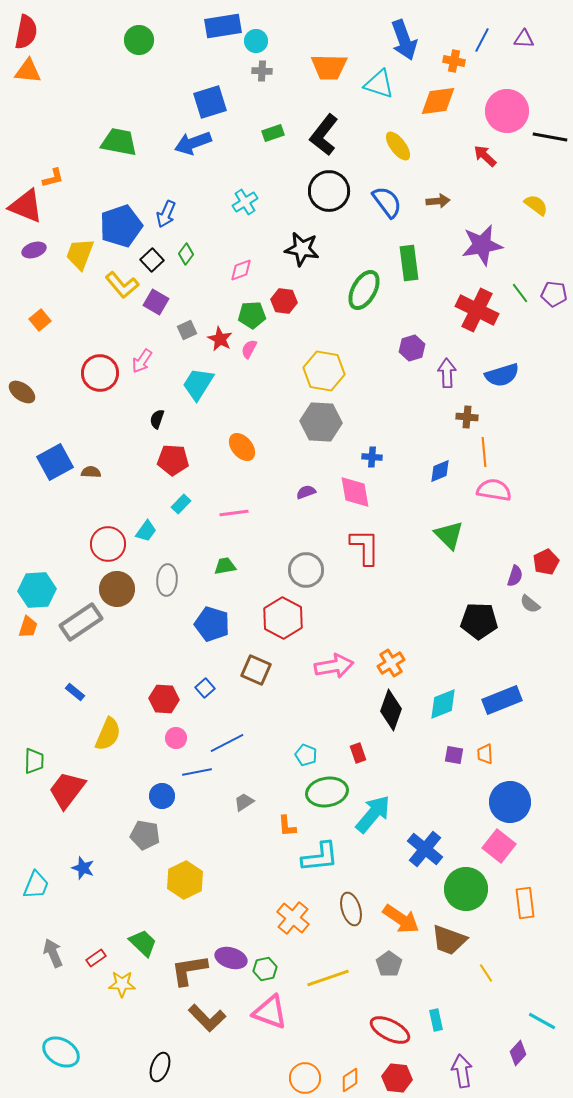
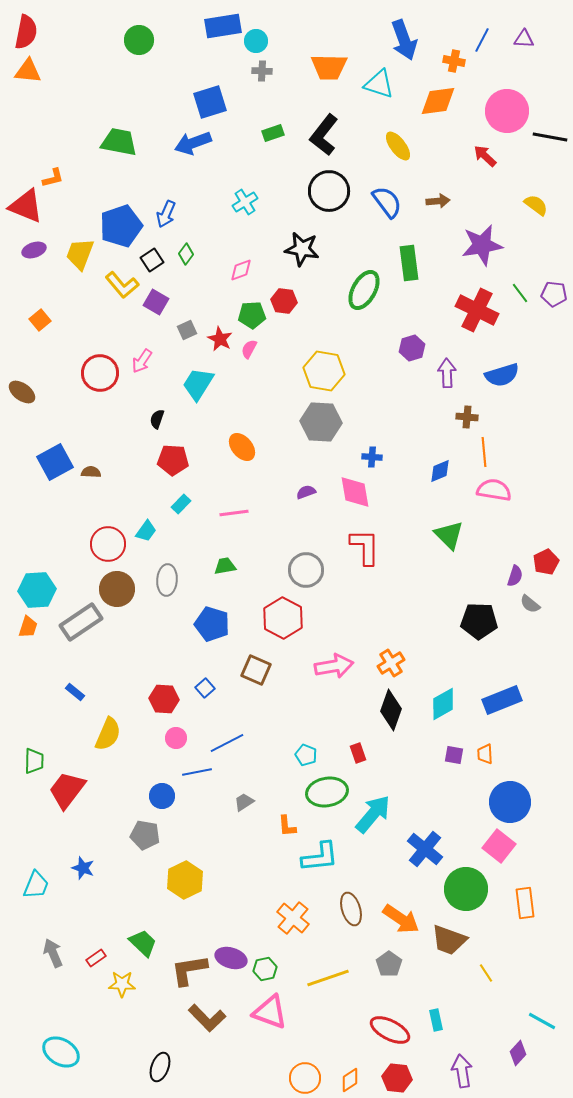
black square at (152, 260): rotated 10 degrees clockwise
cyan diamond at (443, 704): rotated 8 degrees counterclockwise
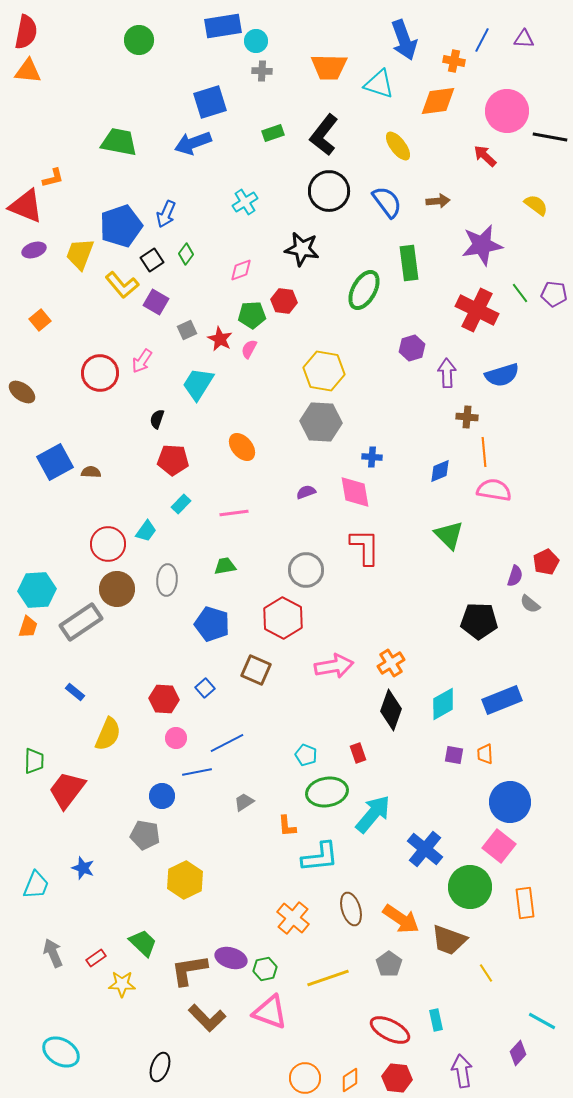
green circle at (466, 889): moved 4 px right, 2 px up
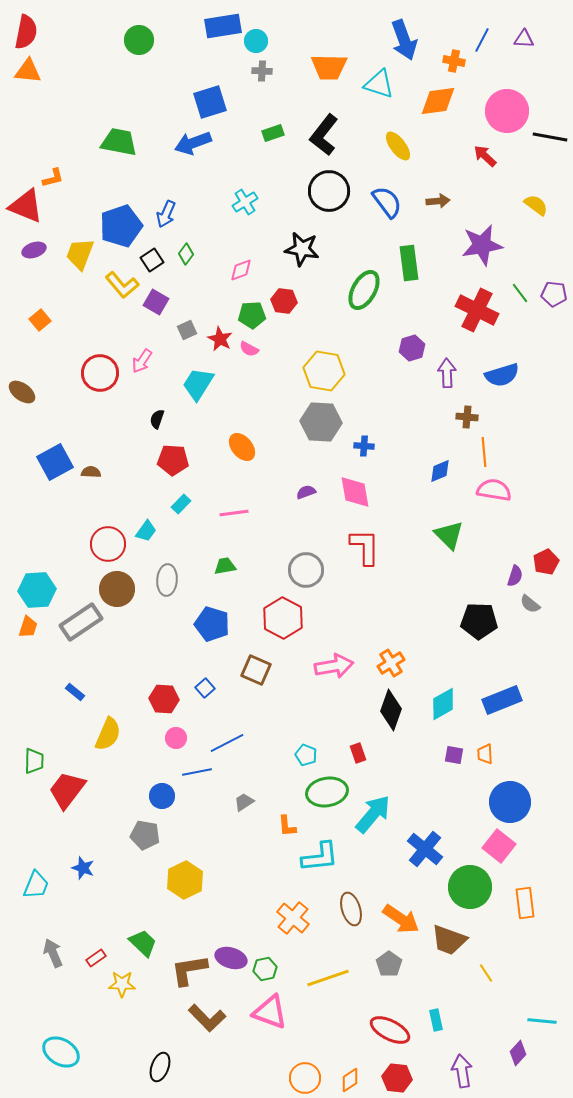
pink semicircle at (249, 349): rotated 90 degrees counterclockwise
blue cross at (372, 457): moved 8 px left, 11 px up
cyan line at (542, 1021): rotated 24 degrees counterclockwise
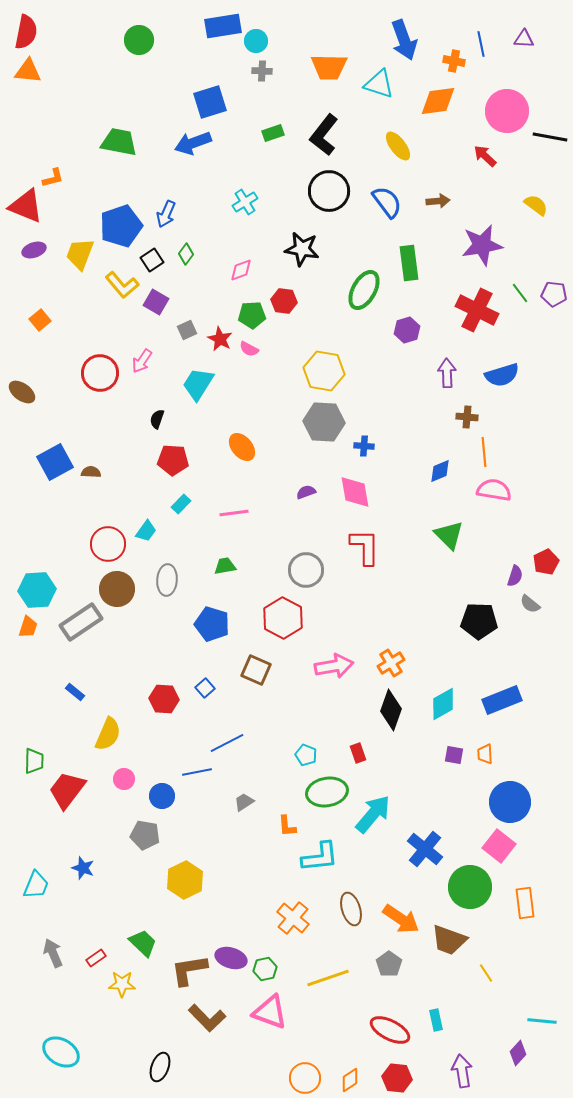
blue line at (482, 40): moved 1 px left, 4 px down; rotated 40 degrees counterclockwise
purple hexagon at (412, 348): moved 5 px left, 18 px up
gray hexagon at (321, 422): moved 3 px right
pink circle at (176, 738): moved 52 px left, 41 px down
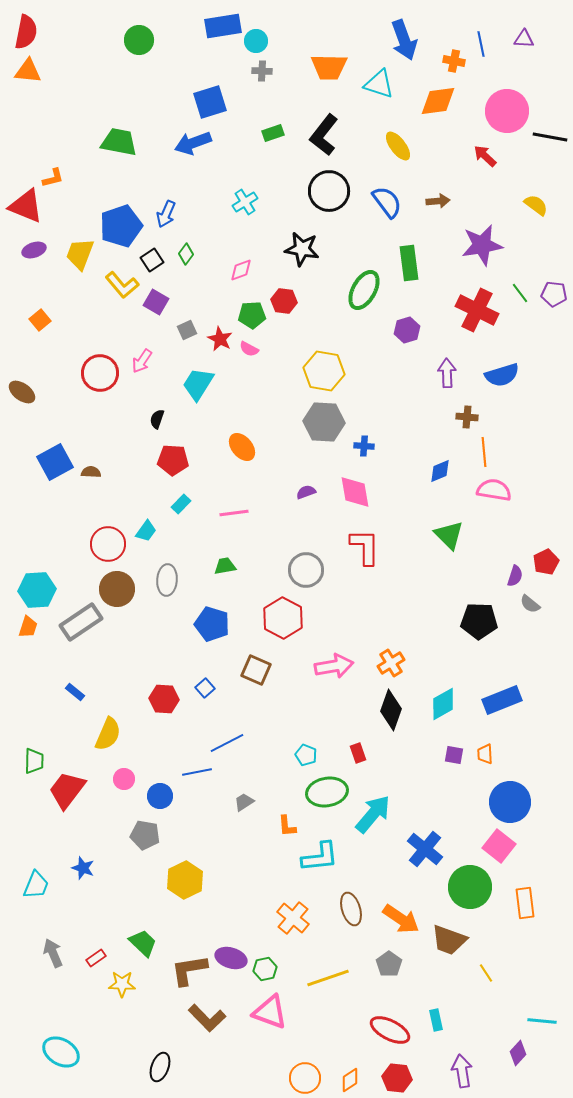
blue circle at (162, 796): moved 2 px left
